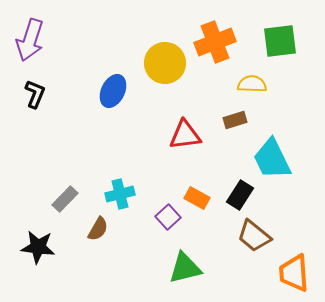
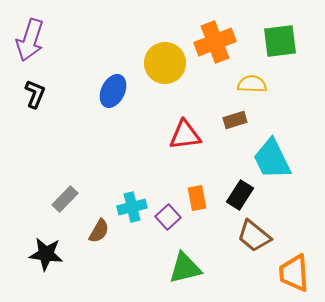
cyan cross: moved 12 px right, 13 px down
orange rectangle: rotated 50 degrees clockwise
brown semicircle: moved 1 px right, 2 px down
black star: moved 8 px right, 7 px down
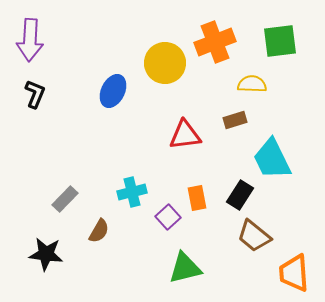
purple arrow: rotated 15 degrees counterclockwise
cyan cross: moved 15 px up
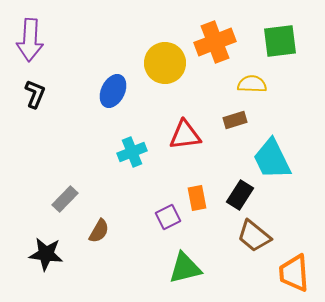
cyan cross: moved 40 px up; rotated 8 degrees counterclockwise
purple square: rotated 15 degrees clockwise
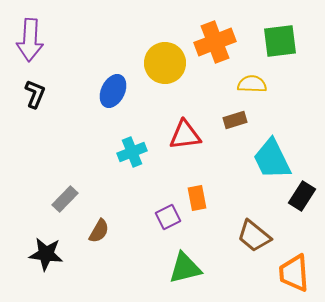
black rectangle: moved 62 px right, 1 px down
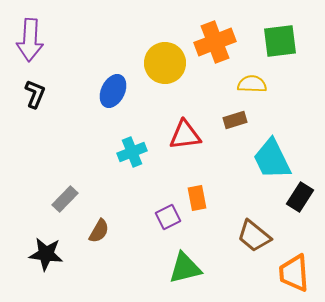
black rectangle: moved 2 px left, 1 px down
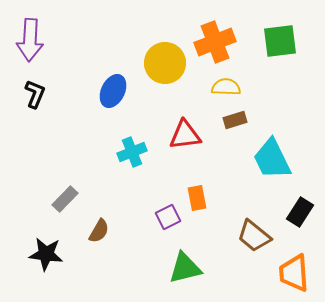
yellow semicircle: moved 26 px left, 3 px down
black rectangle: moved 15 px down
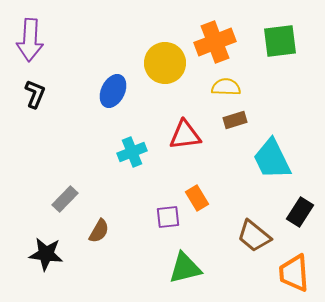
orange rectangle: rotated 20 degrees counterclockwise
purple square: rotated 20 degrees clockwise
